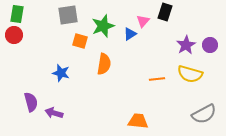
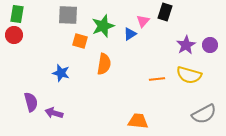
gray square: rotated 10 degrees clockwise
yellow semicircle: moved 1 px left, 1 px down
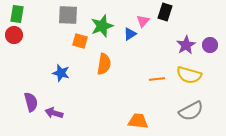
green star: moved 1 px left
gray semicircle: moved 13 px left, 3 px up
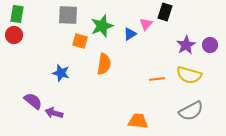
pink triangle: moved 3 px right, 3 px down
purple semicircle: moved 2 px right, 1 px up; rotated 36 degrees counterclockwise
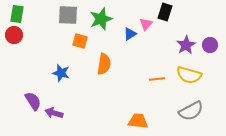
green star: moved 1 px left, 7 px up
purple semicircle: rotated 18 degrees clockwise
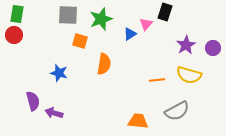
purple circle: moved 3 px right, 3 px down
blue star: moved 2 px left
orange line: moved 1 px down
purple semicircle: rotated 18 degrees clockwise
gray semicircle: moved 14 px left
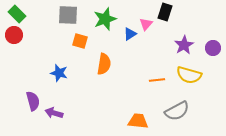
green rectangle: rotated 54 degrees counterclockwise
green star: moved 4 px right
purple star: moved 2 px left
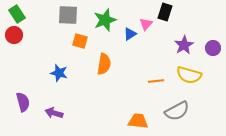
green rectangle: rotated 12 degrees clockwise
green star: moved 1 px down
orange line: moved 1 px left, 1 px down
purple semicircle: moved 10 px left, 1 px down
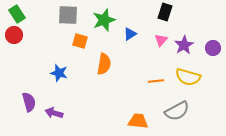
green star: moved 1 px left
pink triangle: moved 15 px right, 16 px down
yellow semicircle: moved 1 px left, 2 px down
purple semicircle: moved 6 px right
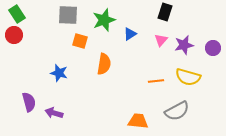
purple star: rotated 18 degrees clockwise
